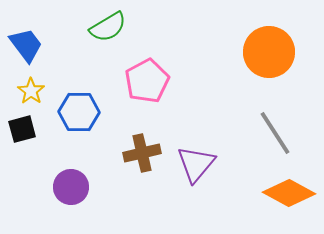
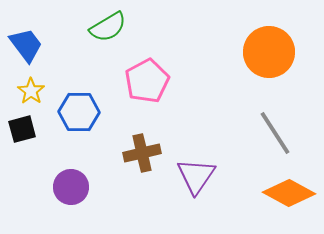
purple triangle: moved 12 px down; rotated 6 degrees counterclockwise
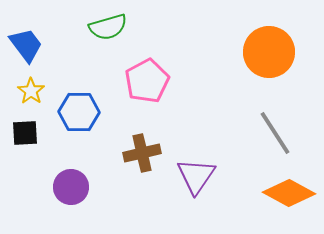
green semicircle: rotated 15 degrees clockwise
black square: moved 3 px right, 4 px down; rotated 12 degrees clockwise
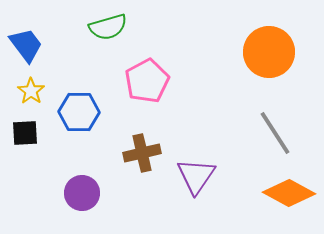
purple circle: moved 11 px right, 6 px down
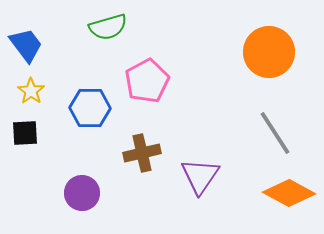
blue hexagon: moved 11 px right, 4 px up
purple triangle: moved 4 px right
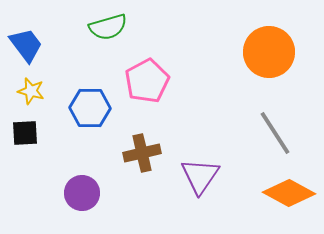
yellow star: rotated 20 degrees counterclockwise
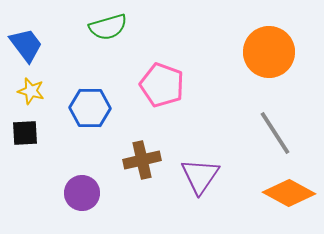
pink pentagon: moved 15 px right, 4 px down; rotated 24 degrees counterclockwise
brown cross: moved 7 px down
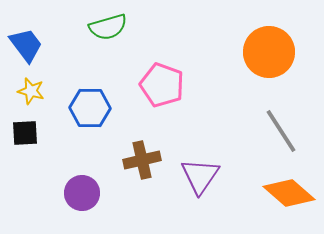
gray line: moved 6 px right, 2 px up
orange diamond: rotated 12 degrees clockwise
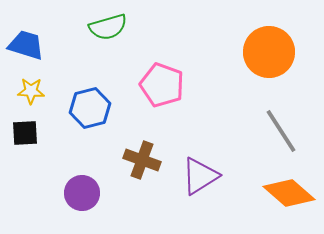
blue trapezoid: rotated 36 degrees counterclockwise
yellow star: rotated 12 degrees counterclockwise
blue hexagon: rotated 15 degrees counterclockwise
brown cross: rotated 33 degrees clockwise
purple triangle: rotated 24 degrees clockwise
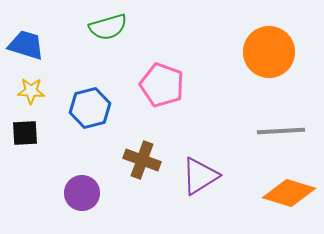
gray line: rotated 60 degrees counterclockwise
orange diamond: rotated 24 degrees counterclockwise
